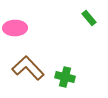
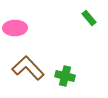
green cross: moved 1 px up
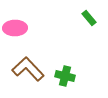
brown L-shape: moved 1 px down
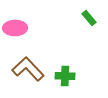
green cross: rotated 12 degrees counterclockwise
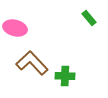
pink ellipse: rotated 15 degrees clockwise
brown L-shape: moved 4 px right, 6 px up
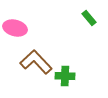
brown L-shape: moved 4 px right, 1 px up
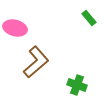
brown L-shape: rotated 92 degrees clockwise
green cross: moved 12 px right, 9 px down; rotated 18 degrees clockwise
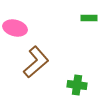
green rectangle: rotated 49 degrees counterclockwise
green cross: rotated 12 degrees counterclockwise
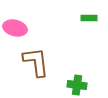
brown L-shape: rotated 56 degrees counterclockwise
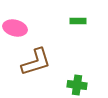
green rectangle: moved 11 px left, 3 px down
brown L-shape: rotated 80 degrees clockwise
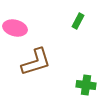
green rectangle: rotated 63 degrees counterclockwise
green cross: moved 9 px right
